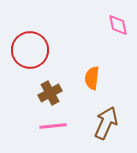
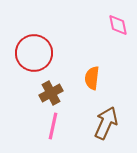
red circle: moved 4 px right, 3 px down
brown cross: moved 1 px right
pink line: rotated 72 degrees counterclockwise
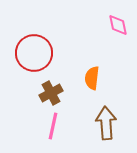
brown arrow: rotated 28 degrees counterclockwise
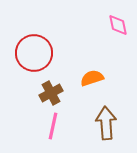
orange semicircle: rotated 65 degrees clockwise
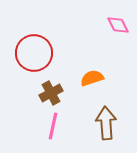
pink diamond: rotated 15 degrees counterclockwise
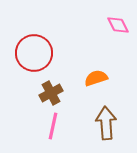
orange semicircle: moved 4 px right
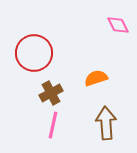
pink line: moved 1 px up
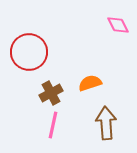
red circle: moved 5 px left, 1 px up
orange semicircle: moved 6 px left, 5 px down
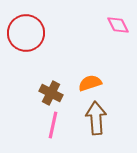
red circle: moved 3 px left, 19 px up
brown cross: rotated 35 degrees counterclockwise
brown arrow: moved 10 px left, 5 px up
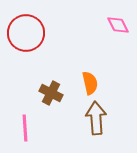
orange semicircle: rotated 95 degrees clockwise
pink line: moved 28 px left, 3 px down; rotated 16 degrees counterclockwise
